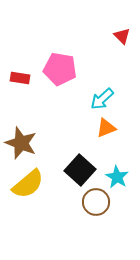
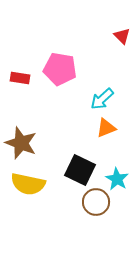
black square: rotated 16 degrees counterclockwise
cyan star: moved 2 px down
yellow semicircle: rotated 52 degrees clockwise
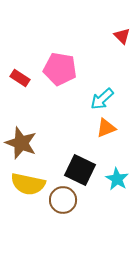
red rectangle: rotated 24 degrees clockwise
brown circle: moved 33 px left, 2 px up
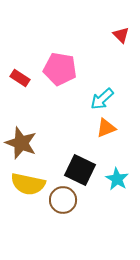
red triangle: moved 1 px left, 1 px up
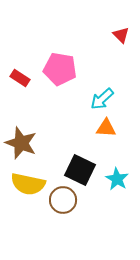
orange triangle: rotated 25 degrees clockwise
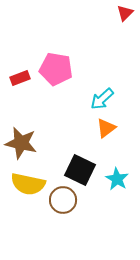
red triangle: moved 4 px right, 22 px up; rotated 30 degrees clockwise
pink pentagon: moved 4 px left
red rectangle: rotated 54 degrees counterclockwise
orange triangle: rotated 40 degrees counterclockwise
brown star: rotated 8 degrees counterclockwise
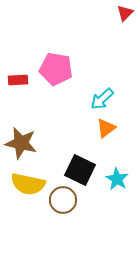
red rectangle: moved 2 px left, 2 px down; rotated 18 degrees clockwise
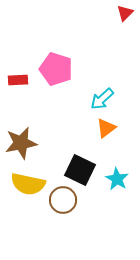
pink pentagon: rotated 8 degrees clockwise
brown star: rotated 24 degrees counterclockwise
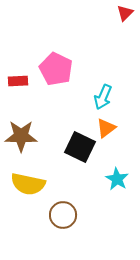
pink pentagon: rotated 8 degrees clockwise
red rectangle: moved 1 px down
cyan arrow: moved 1 px right, 2 px up; rotated 25 degrees counterclockwise
brown star: moved 7 px up; rotated 12 degrees clockwise
black square: moved 23 px up
brown circle: moved 15 px down
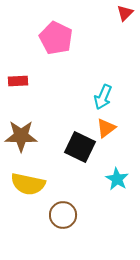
pink pentagon: moved 31 px up
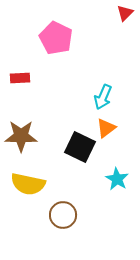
red rectangle: moved 2 px right, 3 px up
